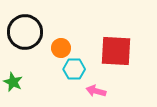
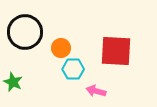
cyan hexagon: moved 1 px left
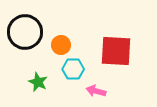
orange circle: moved 3 px up
green star: moved 25 px right
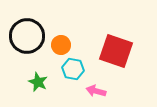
black circle: moved 2 px right, 4 px down
red square: rotated 16 degrees clockwise
cyan hexagon: rotated 10 degrees clockwise
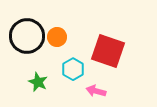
orange circle: moved 4 px left, 8 px up
red square: moved 8 px left
cyan hexagon: rotated 20 degrees clockwise
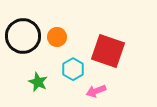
black circle: moved 4 px left
pink arrow: rotated 36 degrees counterclockwise
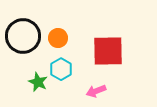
orange circle: moved 1 px right, 1 px down
red square: rotated 20 degrees counterclockwise
cyan hexagon: moved 12 px left
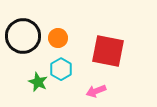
red square: rotated 12 degrees clockwise
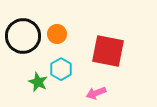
orange circle: moved 1 px left, 4 px up
pink arrow: moved 2 px down
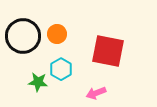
green star: rotated 18 degrees counterclockwise
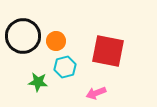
orange circle: moved 1 px left, 7 px down
cyan hexagon: moved 4 px right, 2 px up; rotated 15 degrees clockwise
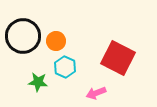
red square: moved 10 px right, 7 px down; rotated 16 degrees clockwise
cyan hexagon: rotated 20 degrees counterclockwise
